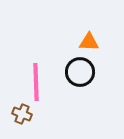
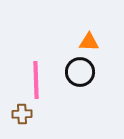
pink line: moved 2 px up
brown cross: rotated 24 degrees counterclockwise
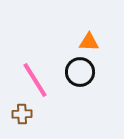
pink line: moved 1 px left; rotated 30 degrees counterclockwise
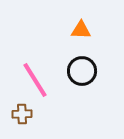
orange triangle: moved 8 px left, 12 px up
black circle: moved 2 px right, 1 px up
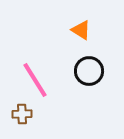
orange triangle: rotated 30 degrees clockwise
black circle: moved 7 px right
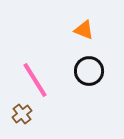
orange triangle: moved 3 px right; rotated 10 degrees counterclockwise
brown cross: rotated 36 degrees counterclockwise
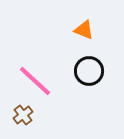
pink line: moved 1 px down; rotated 15 degrees counterclockwise
brown cross: moved 1 px right, 1 px down
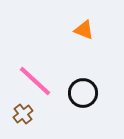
black circle: moved 6 px left, 22 px down
brown cross: moved 1 px up
